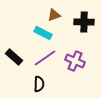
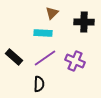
brown triangle: moved 2 px left, 2 px up; rotated 24 degrees counterclockwise
cyan rectangle: rotated 24 degrees counterclockwise
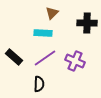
black cross: moved 3 px right, 1 px down
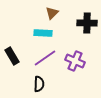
black rectangle: moved 2 px left, 1 px up; rotated 18 degrees clockwise
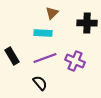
purple line: rotated 15 degrees clockwise
black semicircle: moved 1 px right, 1 px up; rotated 42 degrees counterclockwise
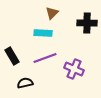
purple cross: moved 1 px left, 8 px down
black semicircle: moved 15 px left; rotated 63 degrees counterclockwise
